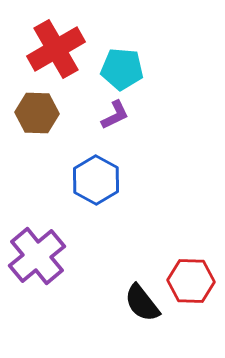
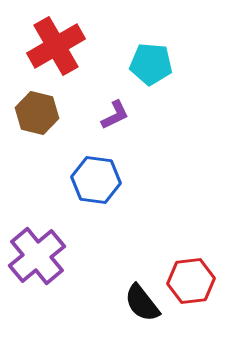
red cross: moved 3 px up
cyan pentagon: moved 29 px right, 5 px up
brown hexagon: rotated 12 degrees clockwise
blue hexagon: rotated 21 degrees counterclockwise
red hexagon: rotated 9 degrees counterclockwise
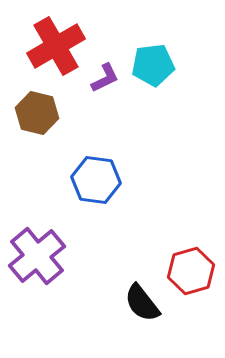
cyan pentagon: moved 2 px right, 1 px down; rotated 12 degrees counterclockwise
purple L-shape: moved 10 px left, 37 px up
red hexagon: moved 10 px up; rotated 9 degrees counterclockwise
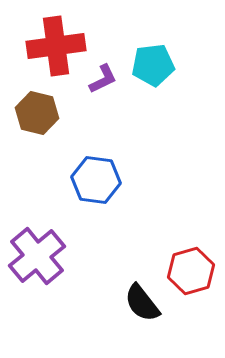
red cross: rotated 22 degrees clockwise
purple L-shape: moved 2 px left, 1 px down
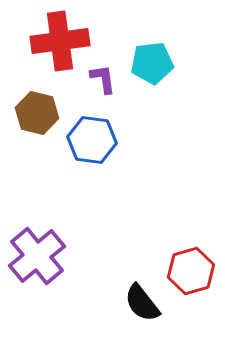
red cross: moved 4 px right, 5 px up
cyan pentagon: moved 1 px left, 2 px up
purple L-shape: rotated 72 degrees counterclockwise
blue hexagon: moved 4 px left, 40 px up
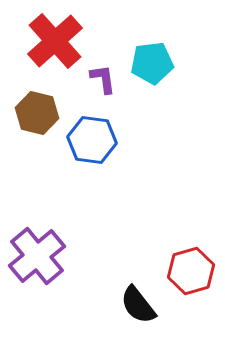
red cross: moved 5 px left; rotated 34 degrees counterclockwise
black semicircle: moved 4 px left, 2 px down
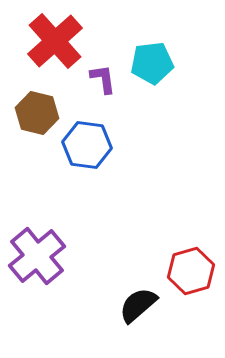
blue hexagon: moved 5 px left, 5 px down
black semicircle: rotated 87 degrees clockwise
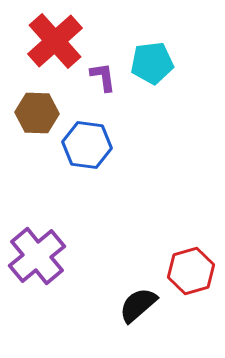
purple L-shape: moved 2 px up
brown hexagon: rotated 12 degrees counterclockwise
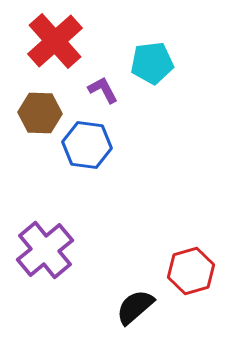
purple L-shape: moved 13 px down; rotated 20 degrees counterclockwise
brown hexagon: moved 3 px right
purple cross: moved 8 px right, 6 px up
black semicircle: moved 3 px left, 2 px down
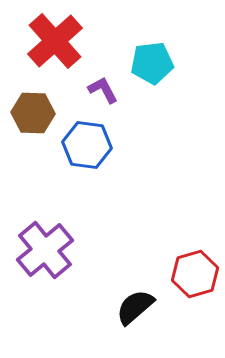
brown hexagon: moved 7 px left
red hexagon: moved 4 px right, 3 px down
